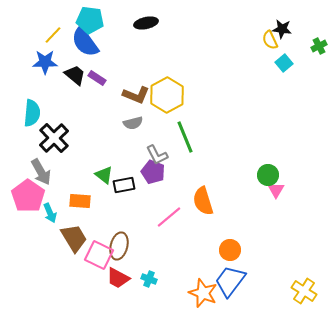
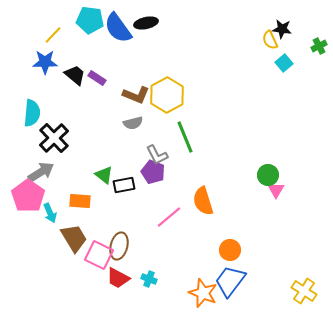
blue semicircle: moved 33 px right, 14 px up
gray arrow: rotated 92 degrees counterclockwise
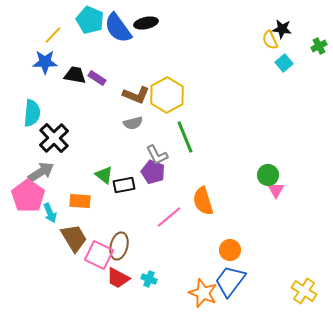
cyan pentagon: rotated 16 degrees clockwise
black trapezoid: rotated 30 degrees counterclockwise
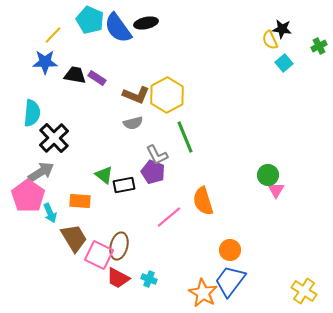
orange star: rotated 8 degrees clockwise
